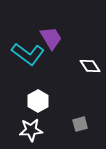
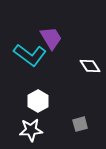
cyan L-shape: moved 2 px right, 1 px down
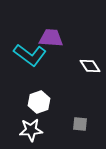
purple trapezoid: rotated 55 degrees counterclockwise
white hexagon: moved 1 px right, 1 px down; rotated 10 degrees clockwise
gray square: rotated 21 degrees clockwise
